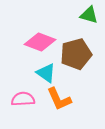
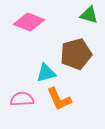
pink diamond: moved 11 px left, 20 px up
cyan triangle: rotated 50 degrees counterclockwise
pink semicircle: moved 1 px left
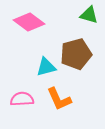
pink diamond: rotated 16 degrees clockwise
cyan triangle: moved 6 px up
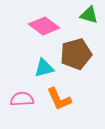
pink diamond: moved 15 px right, 4 px down
cyan triangle: moved 2 px left, 1 px down
